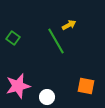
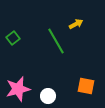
yellow arrow: moved 7 px right, 1 px up
green square: rotated 16 degrees clockwise
pink star: moved 3 px down
white circle: moved 1 px right, 1 px up
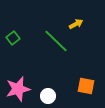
green line: rotated 16 degrees counterclockwise
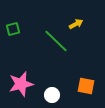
green square: moved 9 px up; rotated 24 degrees clockwise
pink star: moved 3 px right, 5 px up
white circle: moved 4 px right, 1 px up
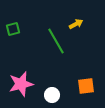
green line: rotated 16 degrees clockwise
orange square: rotated 18 degrees counterclockwise
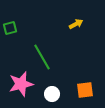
green square: moved 3 px left, 1 px up
green line: moved 14 px left, 16 px down
orange square: moved 1 px left, 4 px down
white circle: moved 1 px up
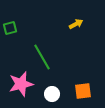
orange square: moved 2 px left, 1 px down
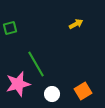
green line: moved 6 px left, 7 px down
pink star: moved 3 px left
orange square: rotated 24 degrees counterclockwise
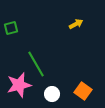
green square: moved 1 px right
pink star: moved 1 px right, 1 px down
orange square: rotated 24 degrees counterclockwise
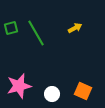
yellow arrow: moved 1 px left, 4 px down
green line: moved 31 px up
pink star: moved 1 px down
orange square: rotated 12 degrees counterclockwise
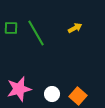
green square: rotated 16 degrees clockwise
pink star: moved 3 px down
orange square: moved 5 px left, 5 px down; rotated 18 degrees clockwise
